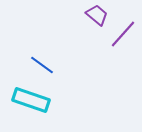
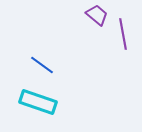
purple line: rotated 52 degrees counterclockwise
cyan rectangle: moved 7 px right, 2 px down
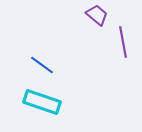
purple line: moved 8 px down
cyan rectangle: moved 4 px right
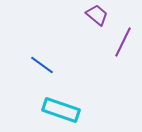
purple line: rotated 36 degrees clockwise
cyan rectangle: moved 19 px right, 8 px down
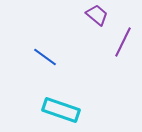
blue line: moved 3 px right, 8 px up
